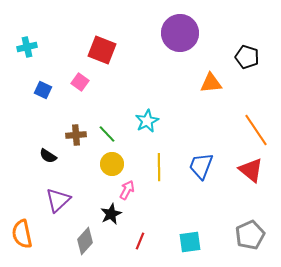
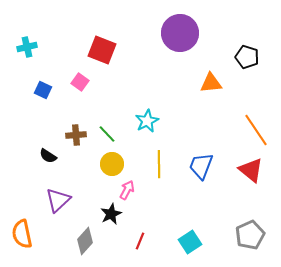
yellow line: moved 3 px up
cyan square: rotated 25 degrees counterclockwise
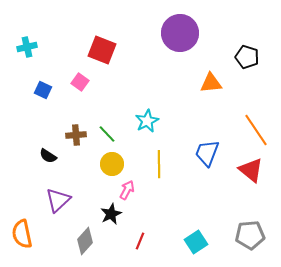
blue trapezoid: moved 6 px right, 13 px up
gray pentagon: rotated 20 degrees clockwise
cyan square: moved 6 px right
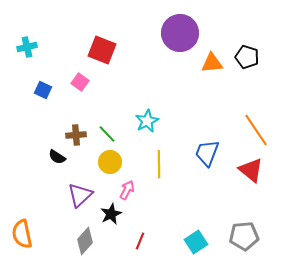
orange triangle: moved 1 px right, 20 px up
black semicircle: moved 9 px right, 1 px down
yellow circle: moved 2 px left, 2 px up
purple triangle: moved 22 px right, 5 px up
gray pentagon: moved 6 px left, 1 px down
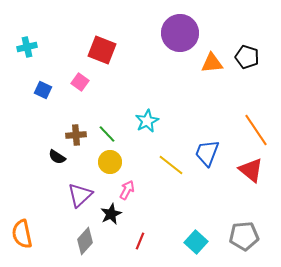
yellow line: moved 12 px right, 1 px down; rotated 52 degrees counterclockwise
cyan square: rotated 15 degrees counterclockwise
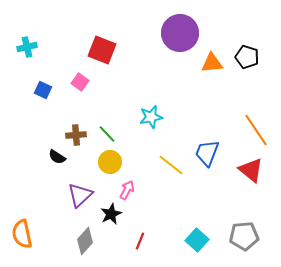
cyan star: moved 4 px right, 4 px up; rotated 15 degrees clockwise
cyan square: moved 1 px right, 2 px up
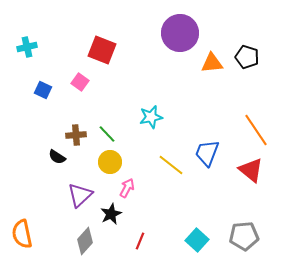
pink arrow: moved 2 px up
